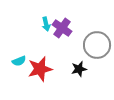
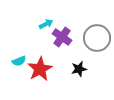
cyan arrow: rotated 104 degrees counterclockwise
purple cross: moved 9 px down
gray circle: moved 7 px up
red star: rotated 15 degrees counterclockwise
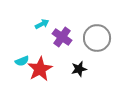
cyan arrow: moved 4 px left
cyan semicircle: moved 3 px right
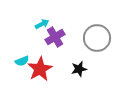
purple cross: moved 7 px left; rotated 24 degrees clockwise
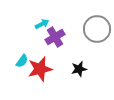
gray circle: moved 9 px up
cyan semicircle: rotated 32 degrees counterclockwise
red star: rotated 15 degrees clockwise
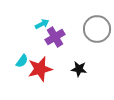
black star: rotated 21 degrees clockwise
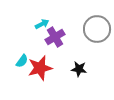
red star: moved 1 px up
